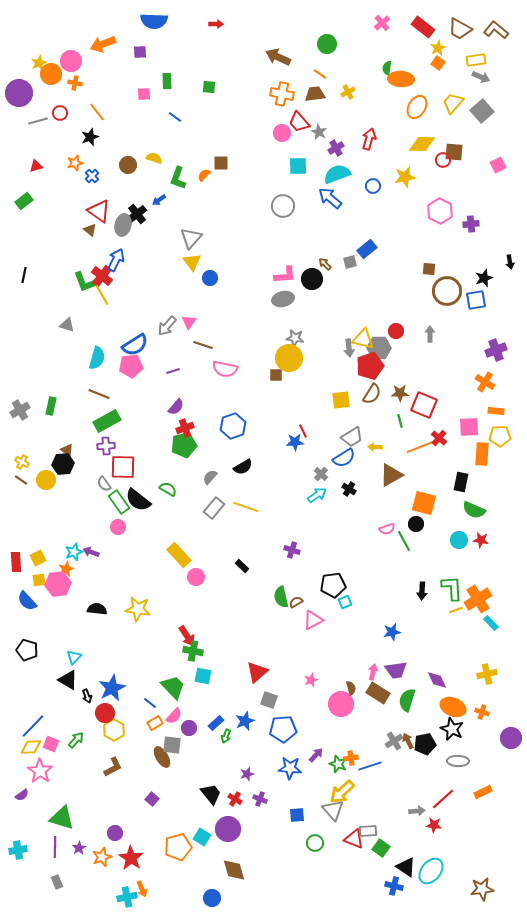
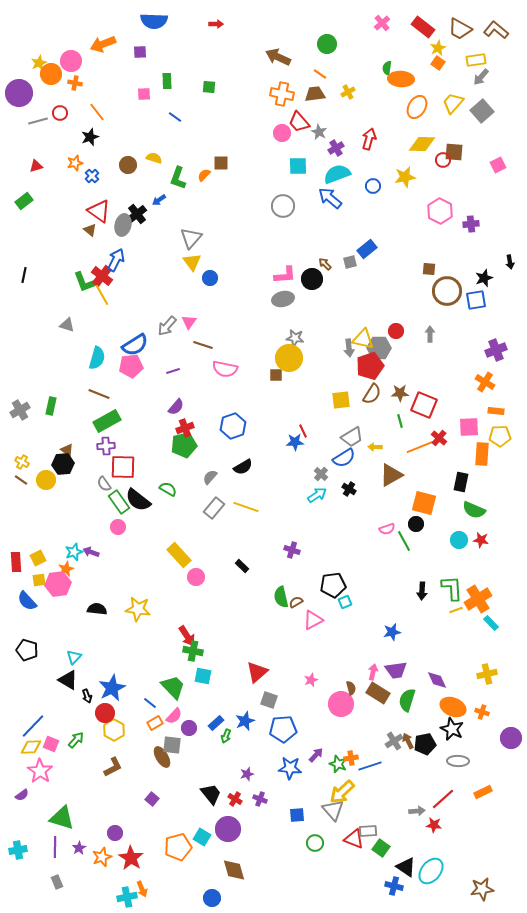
gray arrow at (481, 77): rotated 108 degrees clockwise
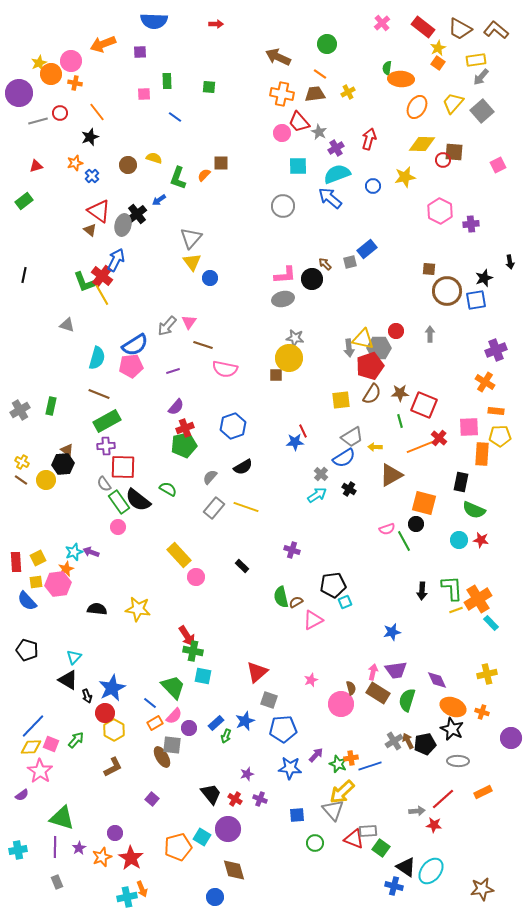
yellow square at (39, 580): moved 3 px left, 2 px down
blue circle at (212, 898): moved 3 px right, 1 px up
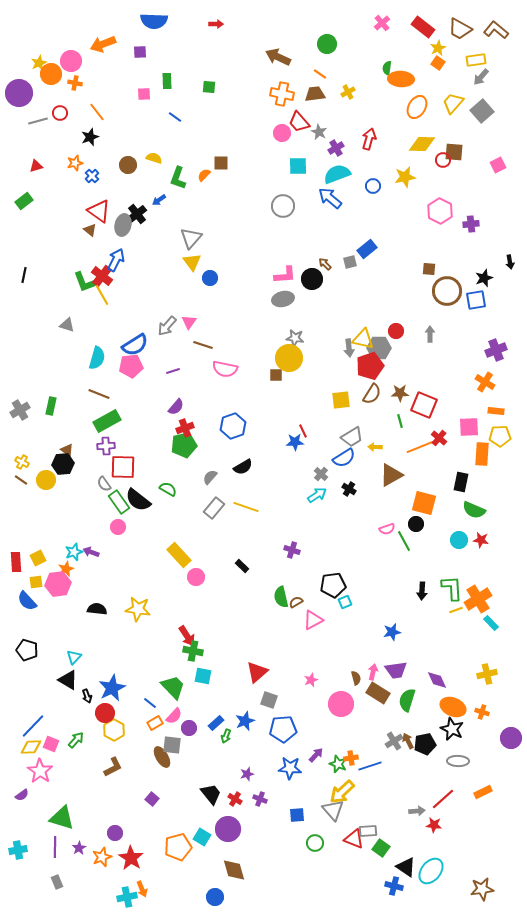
brown semicircle at (351, 688): moved 5 px right, 10 px up
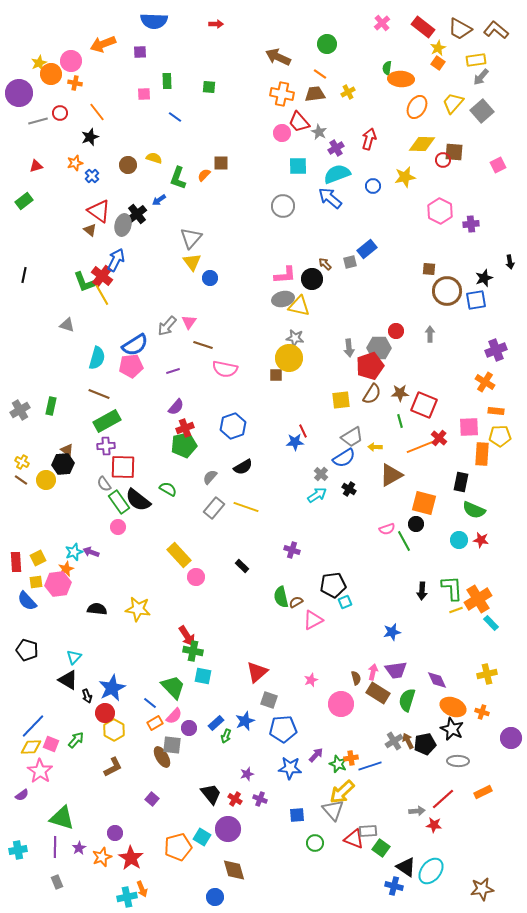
yellow triangle at (363, 339): moved 64 px left, 33 px up
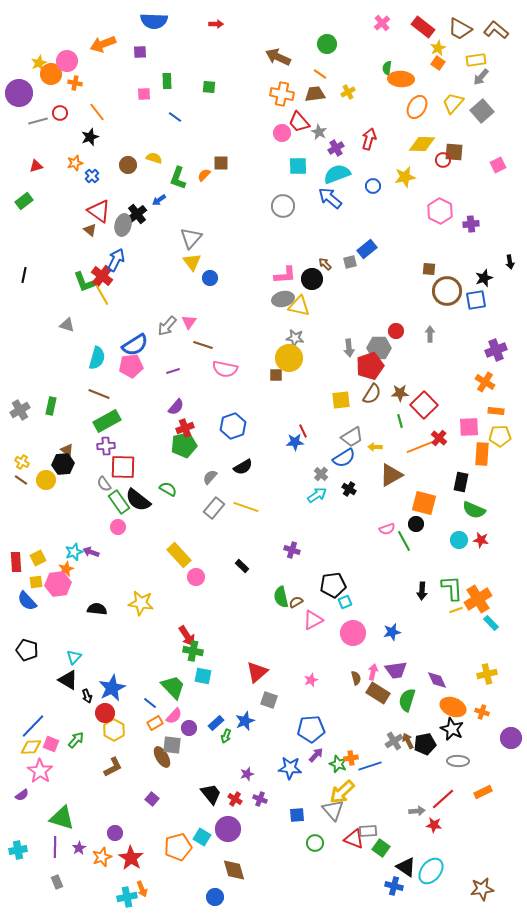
pink circle at (71, 61): moved 4 px left
red square at (424, 405): rotated 24 degrees clockwise
yellow star at (138, 609): moved 3 px right, 6 px up
pink circle at (341, 704): moved 12 px right, 71 px up
blue pentagon at (283, 729): moved 28 px right
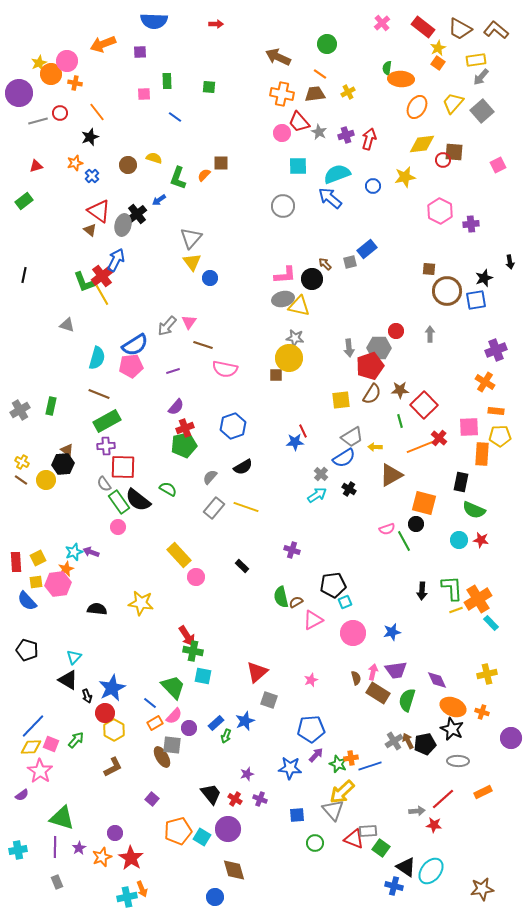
yellow diamond at (422, 144): rotated 8 degrees counterclockwise
purple cross at (336, 148): moved 10 px right, 13 px up; rotated 14 degrees clockwise
red cross at (102, 276): rotated 15 degrees clockwise
brown star at (400, 393): moved 3 px up
orange pentagon at (178, 847): moved 16 px up
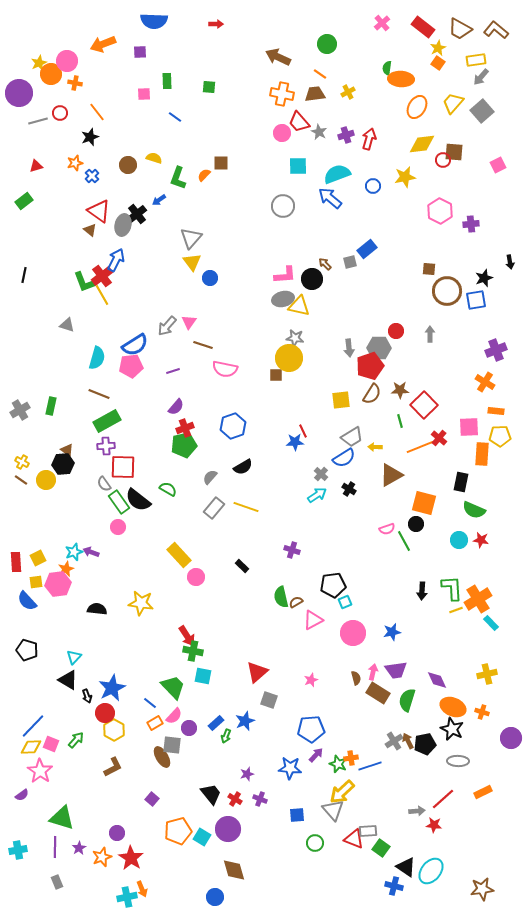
purple circle at (115, 833): moved 2 px right
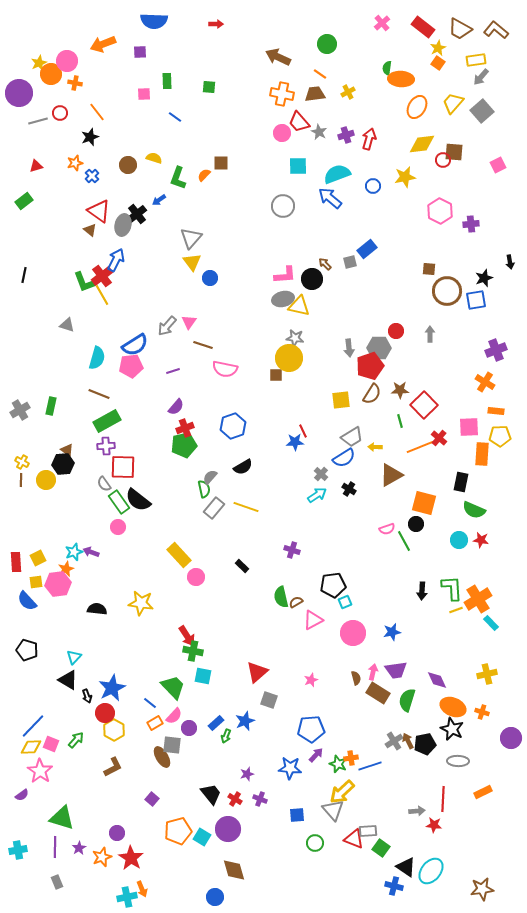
brown line at (21, 480): rotated 56 degrees clockwise
green semicircle at (168, 489): moved 36 px right; rotated 48 degrees clockwise
red line at (443, 799): rotated 45 degrees counterclockwise
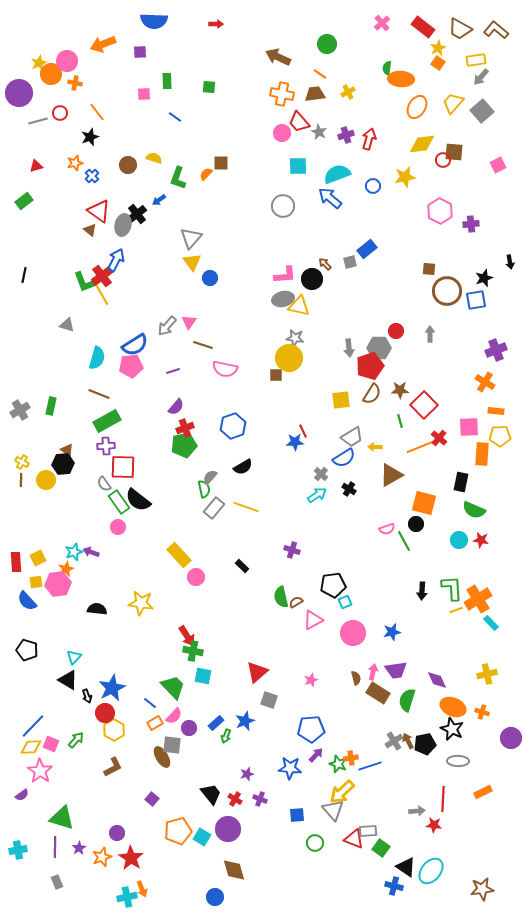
orange semicircle at (204, 175): moved 2 px right, 1 px up
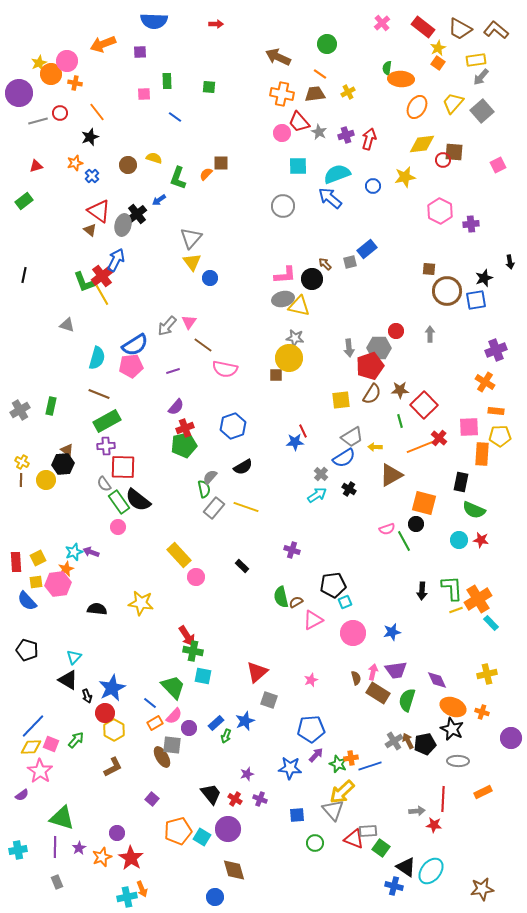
brown line at (203, 345): rotated 18 degrees clockwise
